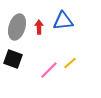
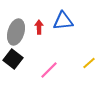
gray ellipse: moved 1 px left, 5 px down
black square: rotated 18 degrees clockwise
yellow line: moved 19 px right
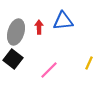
yellow line: rotated 24 degrees counterclockwise
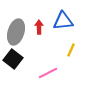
yellow line: moved 18 px left, 13 px up
pink line: moved 1 px left, 3 px down; rotated 18 degrees clockwise
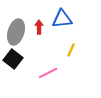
blue triangle: moved 1 px left, 2 px up
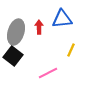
black square: moved 3 px up
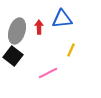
gray ellipse: moved 1 px right, 1 px up
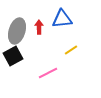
yellow line: rotated 32 degrees clockwise
black square: rotated 24 degrees clockwise
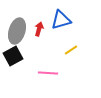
blue triangle: moved 1 px left, 1 px down; rotated 10 degrees counterclockwise
red arrow: moved 2 px down; rotated 16 degrees clockwise
pink line: rotated 30 degrees clockwise
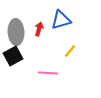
gray ellipse: moved 1 px left, 1 px down; rotated 20 degrees counterclockwise
yellow line: moved 1 px left, 1 px down; rotated 16 degrees counterclockwise
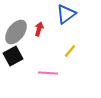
blue triangle: moved 5 px right, 6 px up; rotated 20 degrees counterclockwise
gray ellipse: rotated 40 degrees clockwise
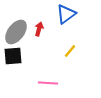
black square: rotated 24 degrees clockwise
pink line: moved 10 px down
